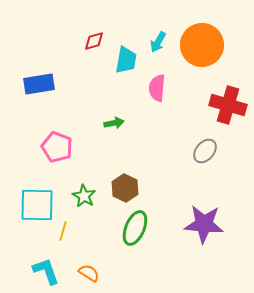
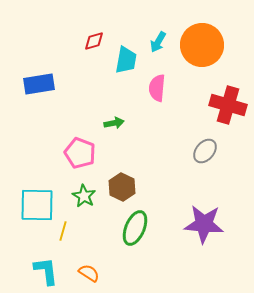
pink pentagon: moved 23 px right, 6 px down
brown hexagon: moved 3 px left, 1 px up
cyan L-shape: rotated 12 degrees clockwise
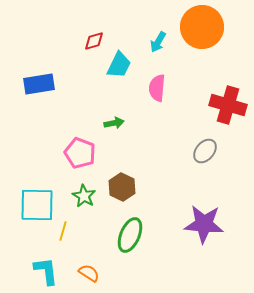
orange circle: moved 18 px up
cyan trapezoid: moved 7 px left, 5 px down; rotated 16 degrees clockwise
green ellipse: moved 5 px left, 7 px down
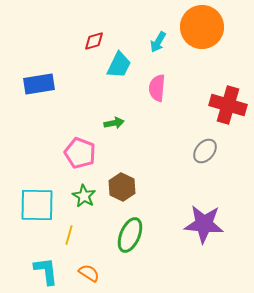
yellow line: moved 6 px right, 4 px down
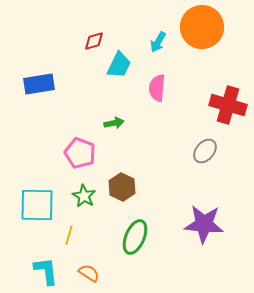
green ellipse: moved 5 px right, 2 px down
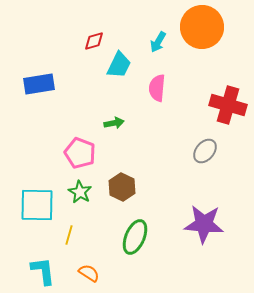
green star: moved 4 px left, 4 px up
cyan L-shape: moved 3 px left
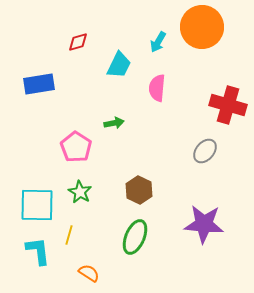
red diamond: moved 16 px left, 1 px down
pink pentagon: moved 4 px left, 6 px up; rotated 12 degrees clockwise
brown hexagon: moved 17 px right, 3 px down
cyan L-shape: moved 5 px left, 20 px up
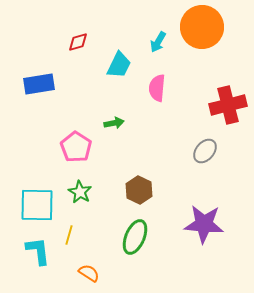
red cross: rotated 30 degrees counterclockwise
